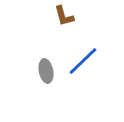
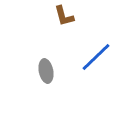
blue line: moved 13 px right, 4 px up
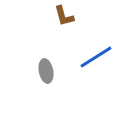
blue line: rotated 12 degrees clockwise
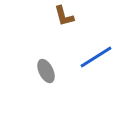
gray ellipse: rotated 15 degrees counterclockwise
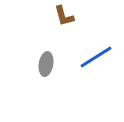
gray ellipse: moved 7 px up; rotated 35 degrees clockwise
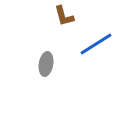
blue line: moved 13 px up
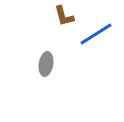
blue line: moved 10 px up
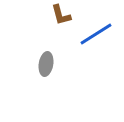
brown L-shape: moved 3 px left, 1 px up
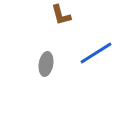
blue line: moved 19 px down
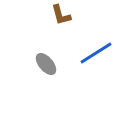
gray ellipse: rotated 50 degrees counterclockwise
